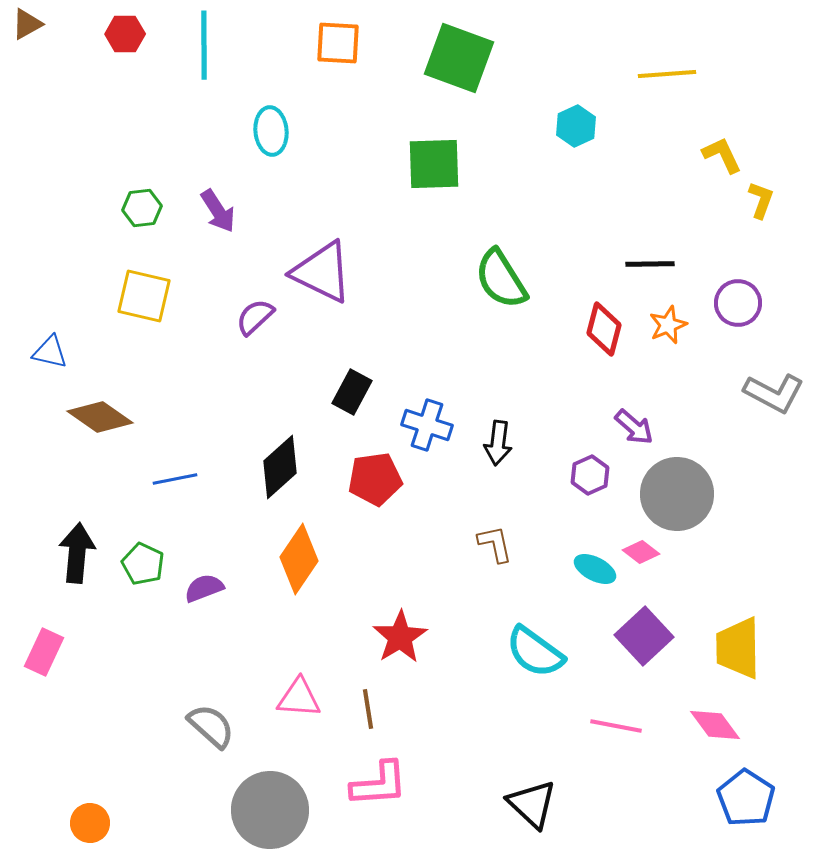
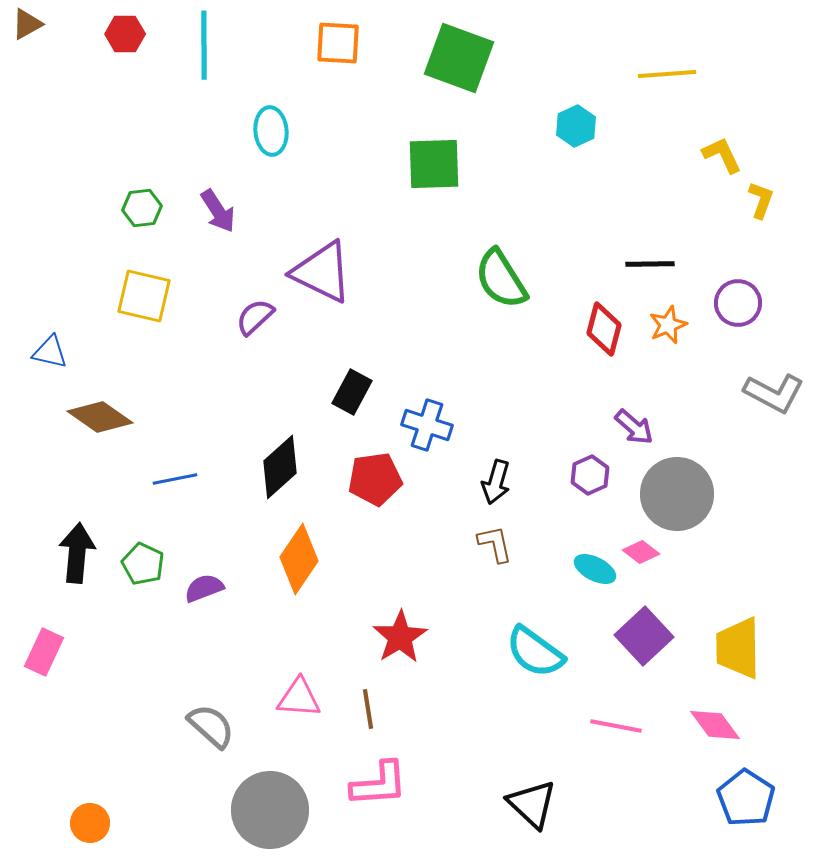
black arrow at (498, 443): moved 2 px left, 39 px down; rotated 9 degrees clockwise
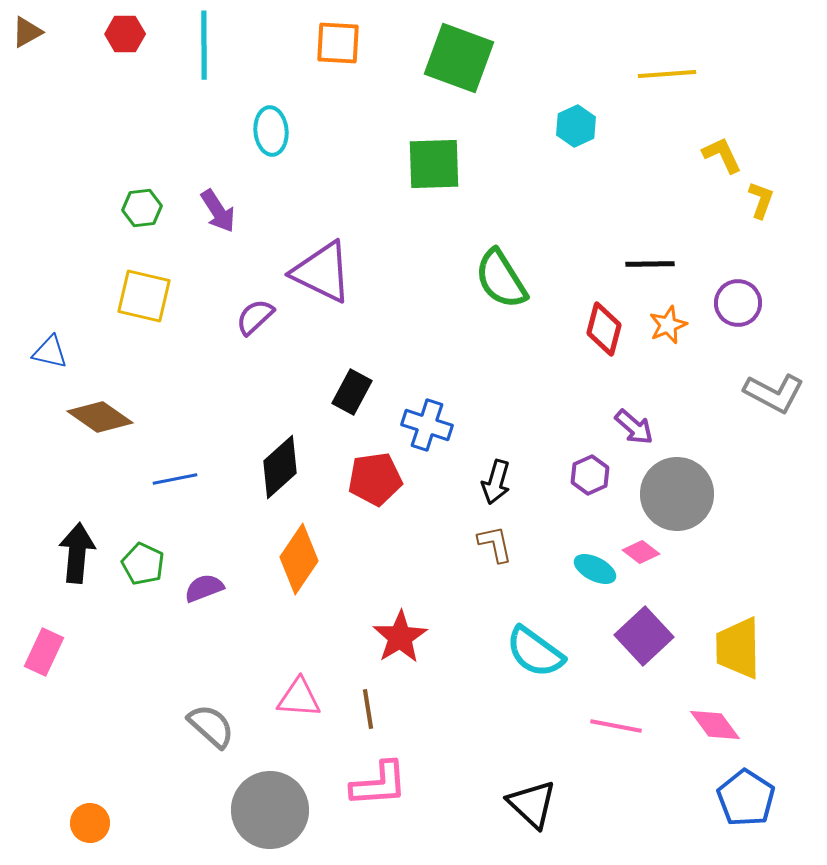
brown triangle at (27, 24): moved 8 px down
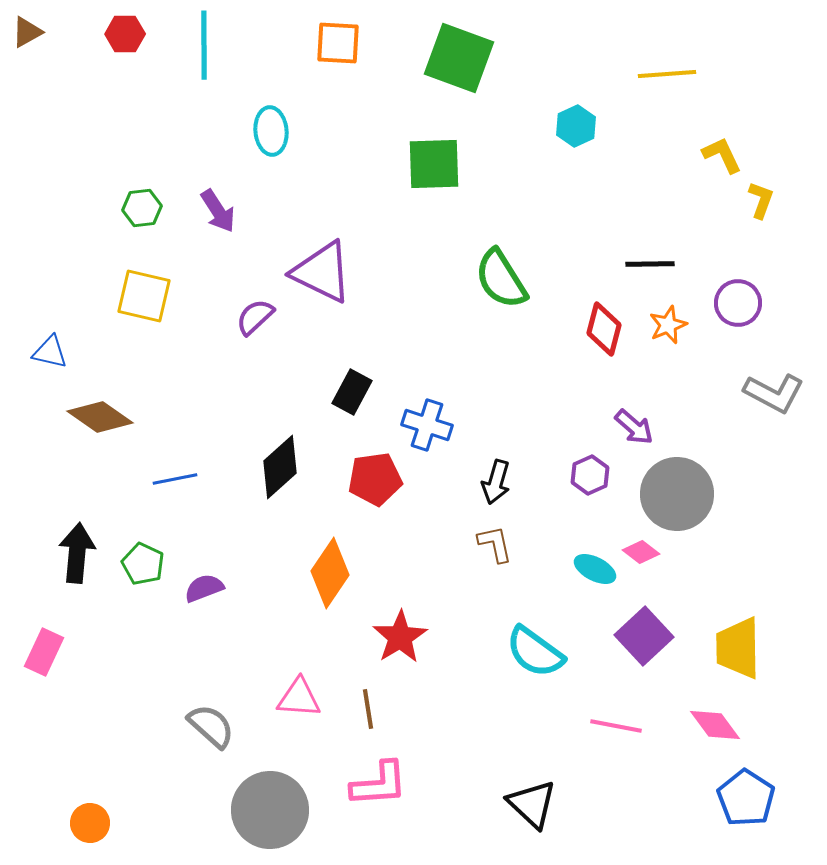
orange diamond at (299, 559): moved 31 px right, 14 px down
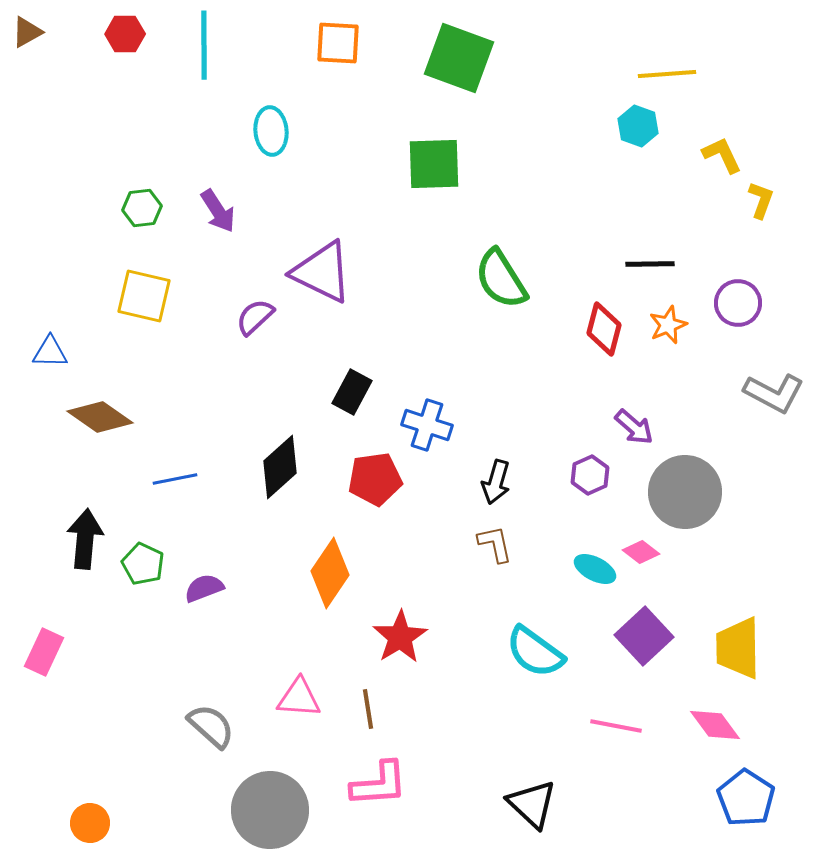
cyan hexagon at (576, 126): moved 62 px right; rotated 15 degrees counterclockwise
blue triangle at (50, 352): rotated 12 degrees counterclockwise
gray circle at (677, 494): moved 8 px right, 2 px up
black arrow at (77, 553): moved 8 px right, 14 px up
